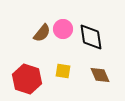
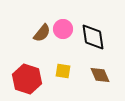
black diamond: moved 2 px right
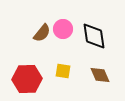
black diamond: moved 1 px right, 1 px up
red hexagon: rotated 20 degrees counterclockwise
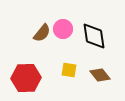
yellow square: moved 6 px right, 1 px up
brown diamond: rotated 15 degrees counterclockwise
red hexagon: moved 1 px left, 1 px up
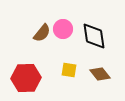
brown diamond: moved 1 px up
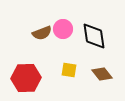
brown semicircle: rotated 30 degrees clockwise
brown diamond: moved 2 px right
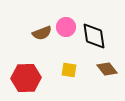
pink circle: moved 3 px right, 2 px up
brown diamond: moved 5 px right, 5 px up
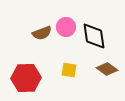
brown diamond: rotated 15 degrees counterclockwise
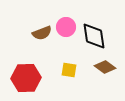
brown diamond: moved 2 px left, 2 px up
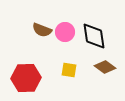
pink circle: moved 1 px left, 5 px down
brown semicircle: moved 3 px up; rotated 42 degrees clockwise
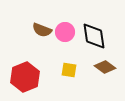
red hexagon: moved 1 px left, 1 px up; rotated 20 degrees counterclockwise
